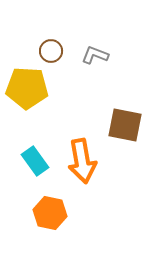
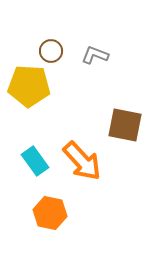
yellow pentagon: moved 2 px right, 2 px up
orange arrow: rotated 33 degrees counterclockwise
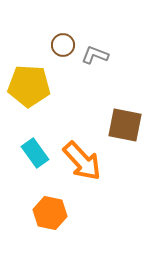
brown circle: moved 12 px right, 6 px up
cyan rectangle: moved 8 px up
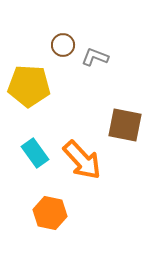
gray L-shape: moved 2 px down
orange arrow: moved 1 px up
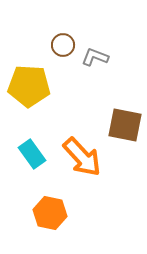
cyan rectangle: moved 3 px left, 1 px down
orange arrow: moved 3 px up
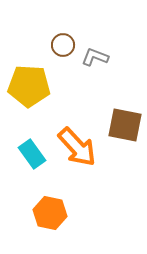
orange arrow: moved 5 px left, 10 px up
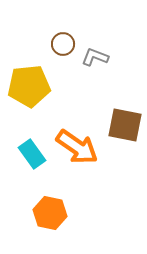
brown circle: moved 1 px up
yellow pentagon: rotated 9 degrees counterclockwise
orange arrow: rotated 12 degrees counterclockwise
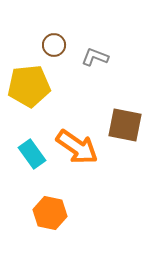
brown circle: moved 9 px left, 1 px down
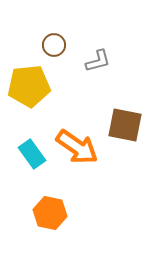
gray L-shape: moved 3 px right, 4 px down; rotated 144 degrees clockwise
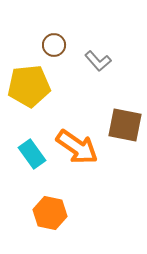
gray L-shape: rotated 64 degrees clockwise
